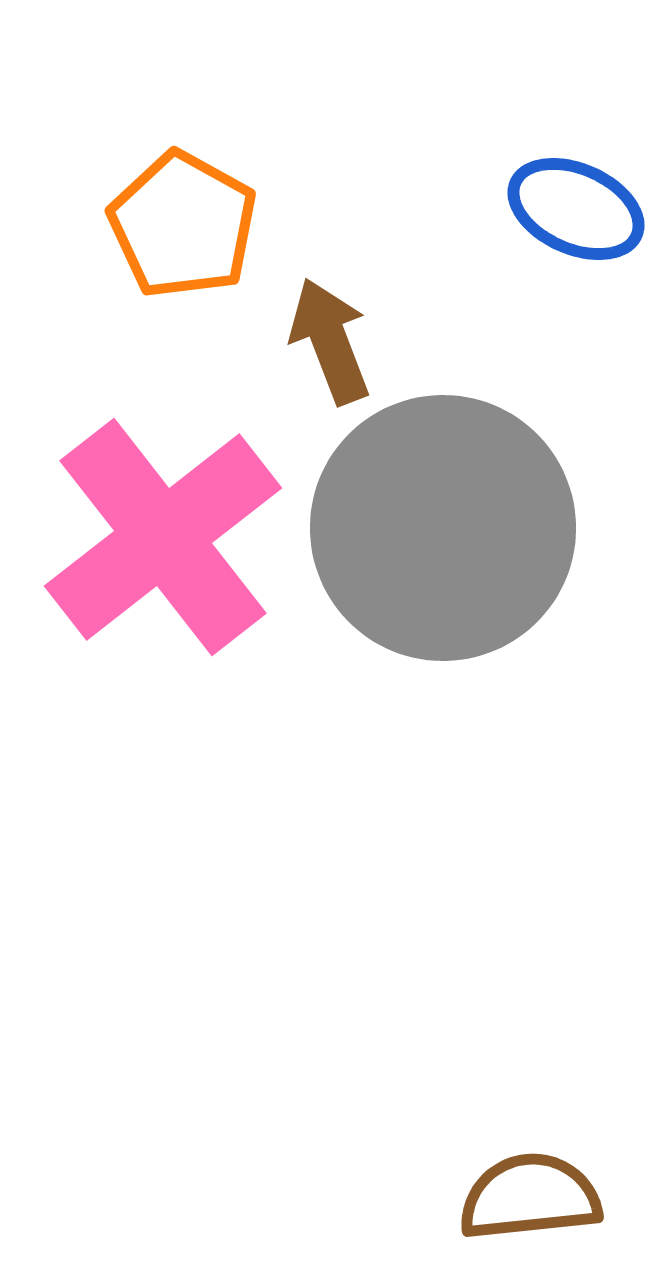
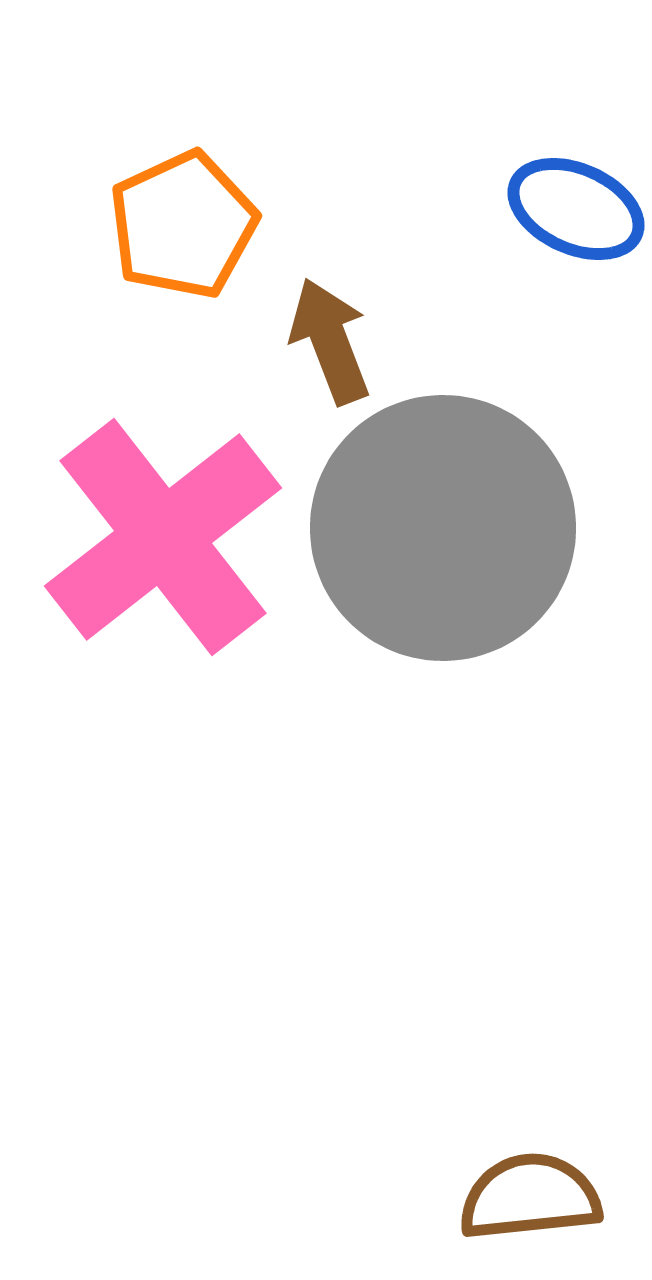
orange pentagon: rotated 18 degrees clockwise
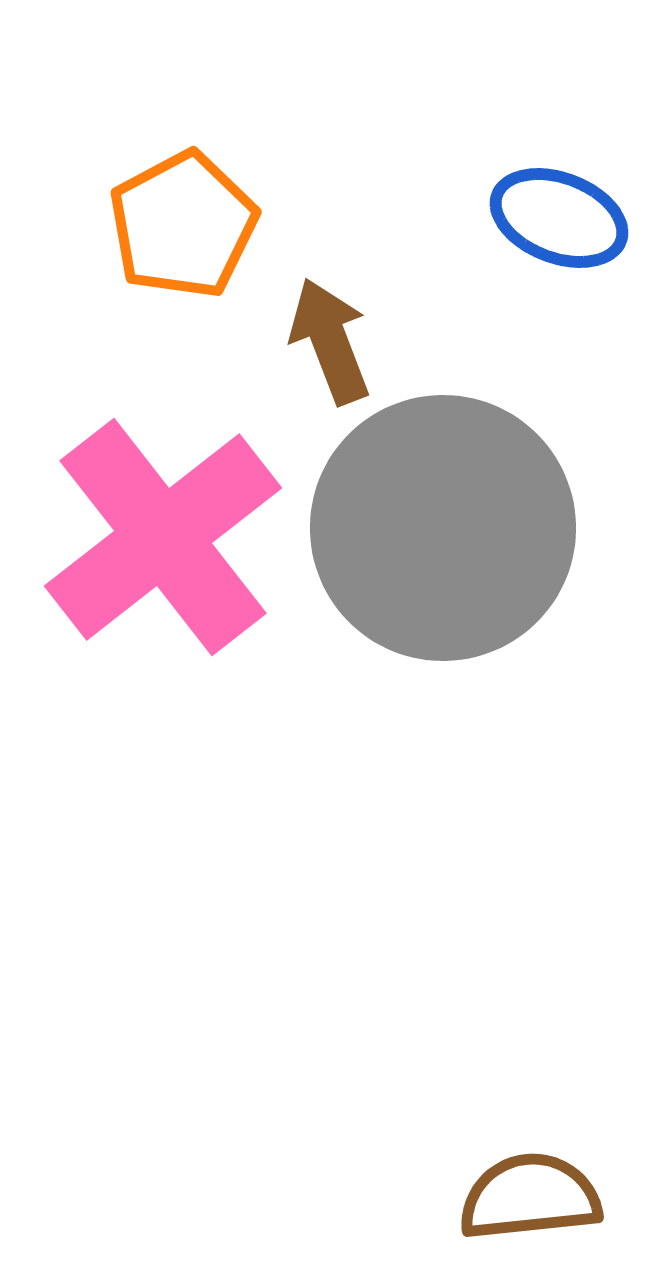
blue ellipse: moved 17 px left, 9 px down; rotated 3 degrees counterclockwise
orange pentagon: rotated 3 degrees counterclockwise
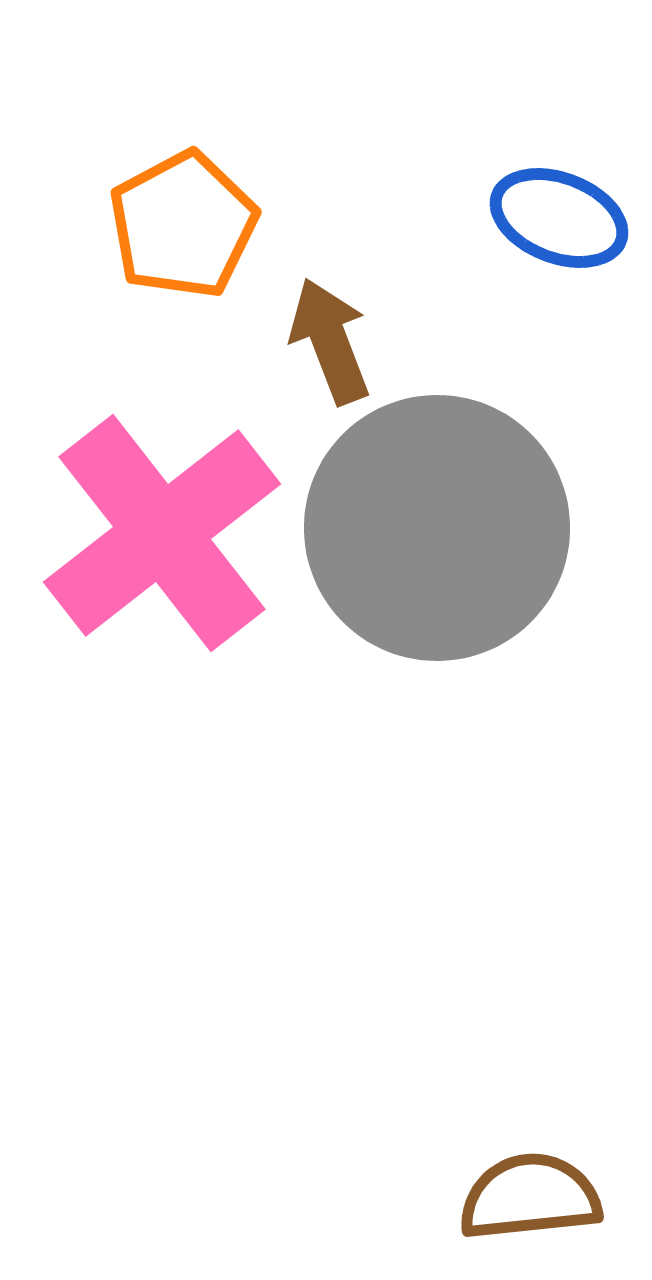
gray circle: moved 6 px left
pink cross: moved 1 px left, 4 px up
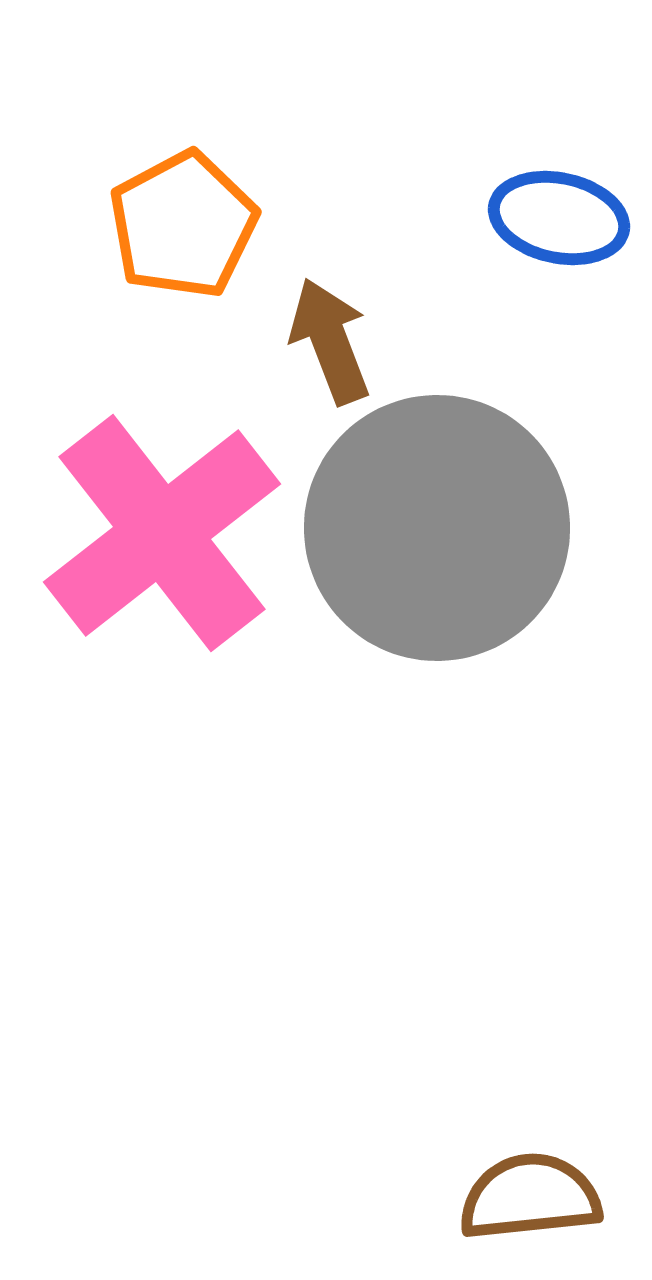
blue ellipse: rotated 9 degrees counterclockwise
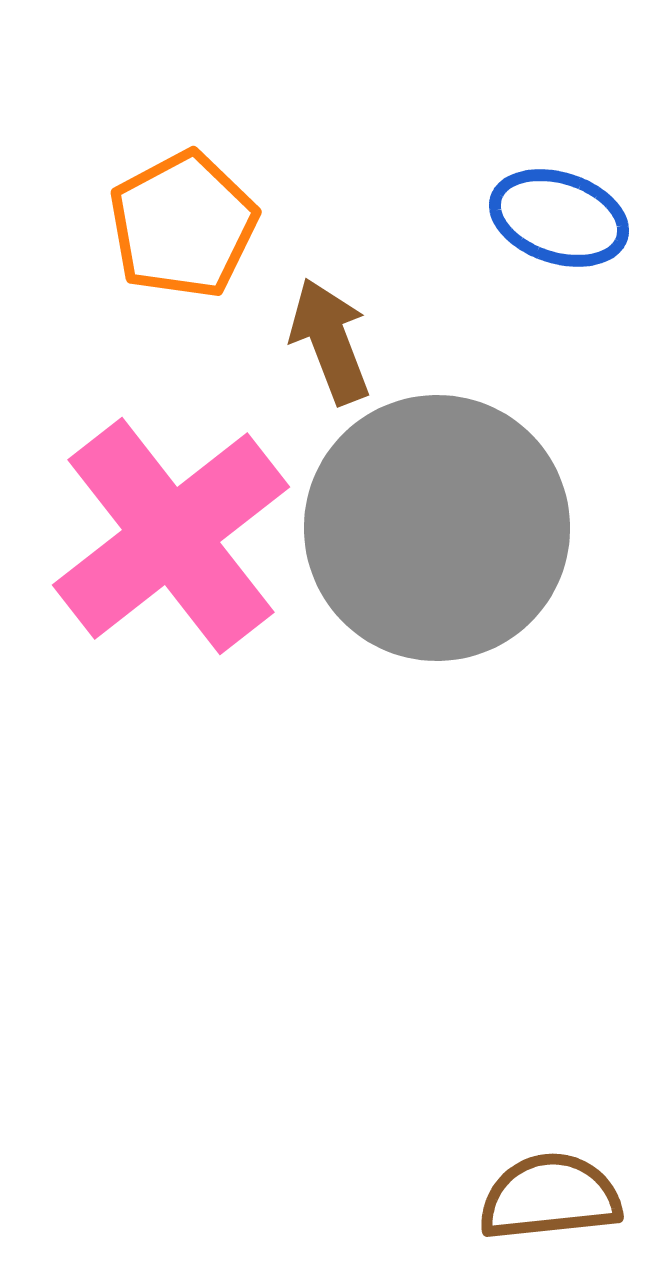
blue ellipse: rotated 6 degrees clockwise
pink cross: moved 9 px right, 3 px down
brown semicircle: moved 20 px right
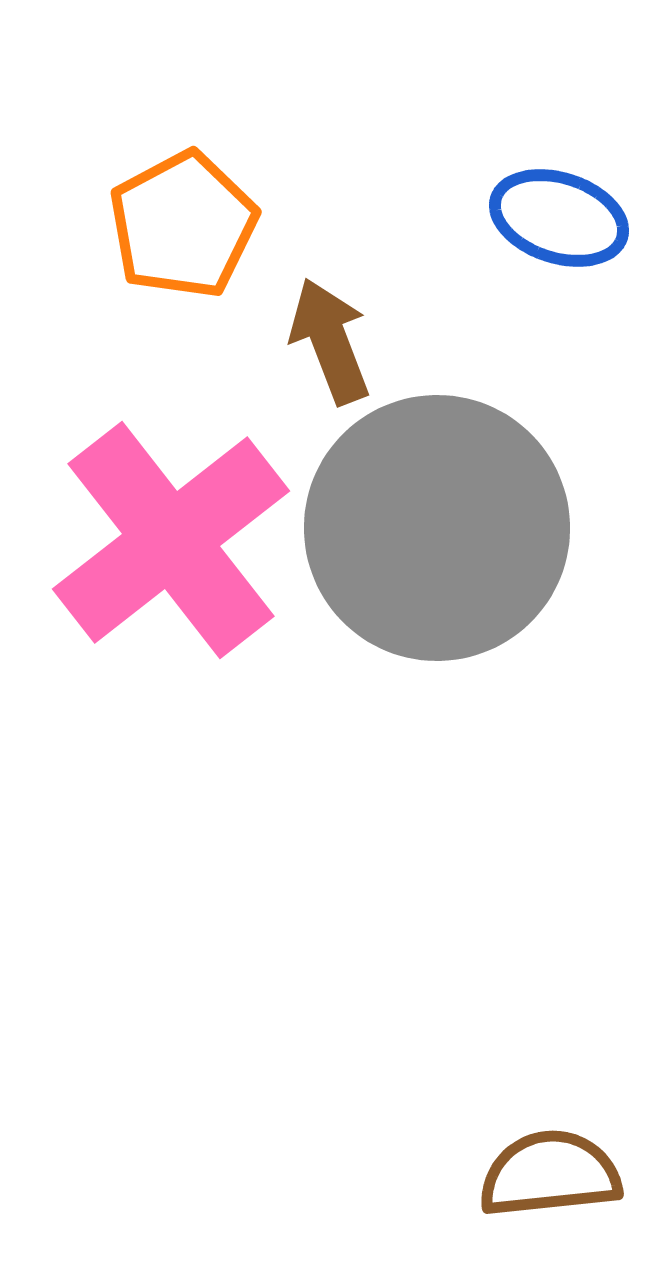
pink cross: moved 4 px down
brown semicircle: moved 23 px up
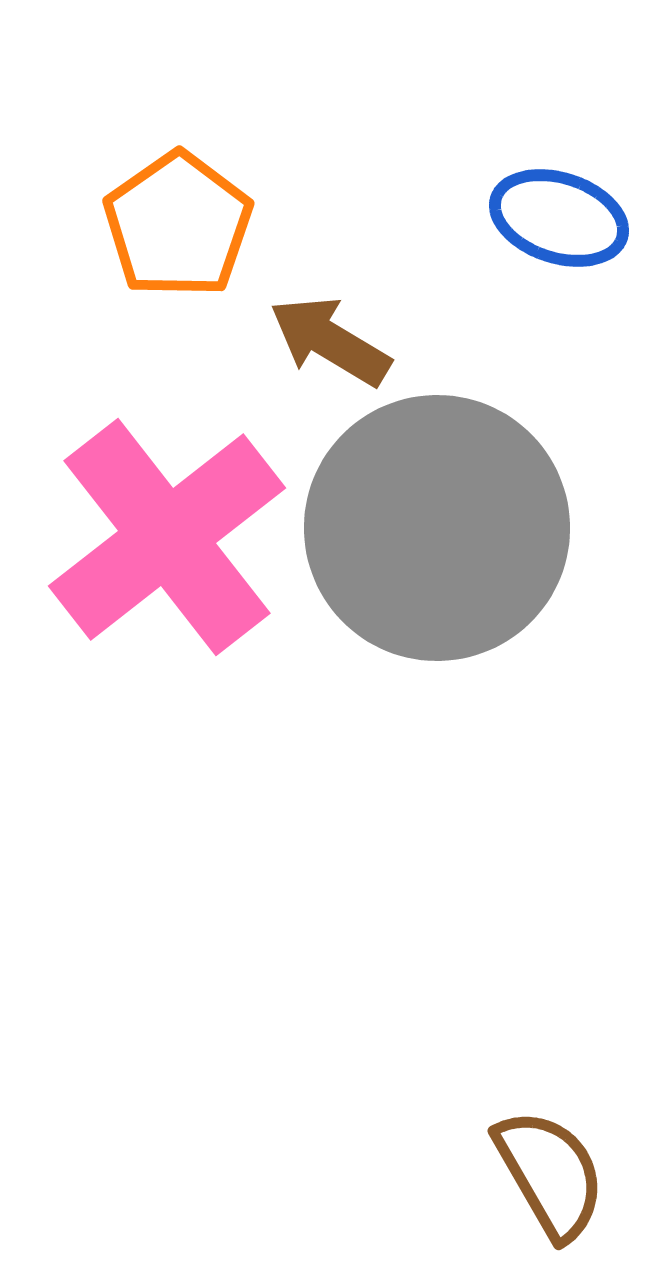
orange pentagon: moved 5 px left; rotated 7 degrees counterclockwise
brown arrow: rotated 38 degrees counterclockwise
pink cross: moved 4 px left, 3 px up
brown semicircle: rotated 66 degrees clockwise
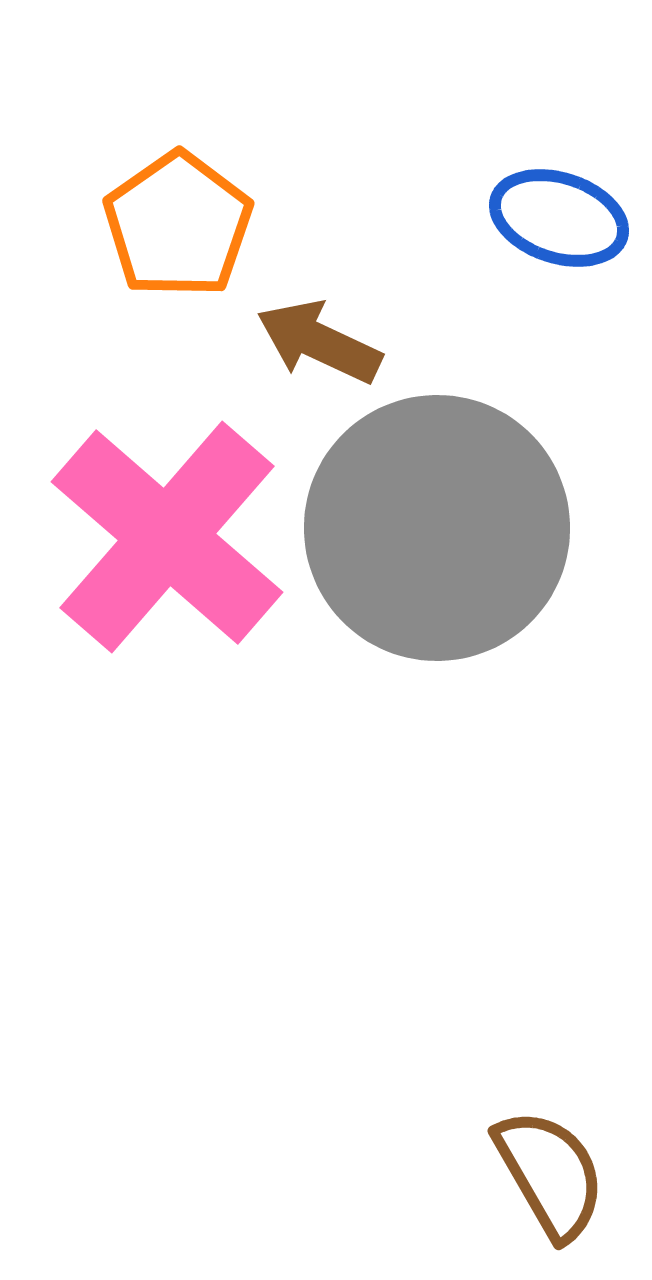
brown arrow: moved 11 px left, 1 px down; rotated 6 degrees counterclockwise
pink cross: rotated 11 degrees counterclockwise
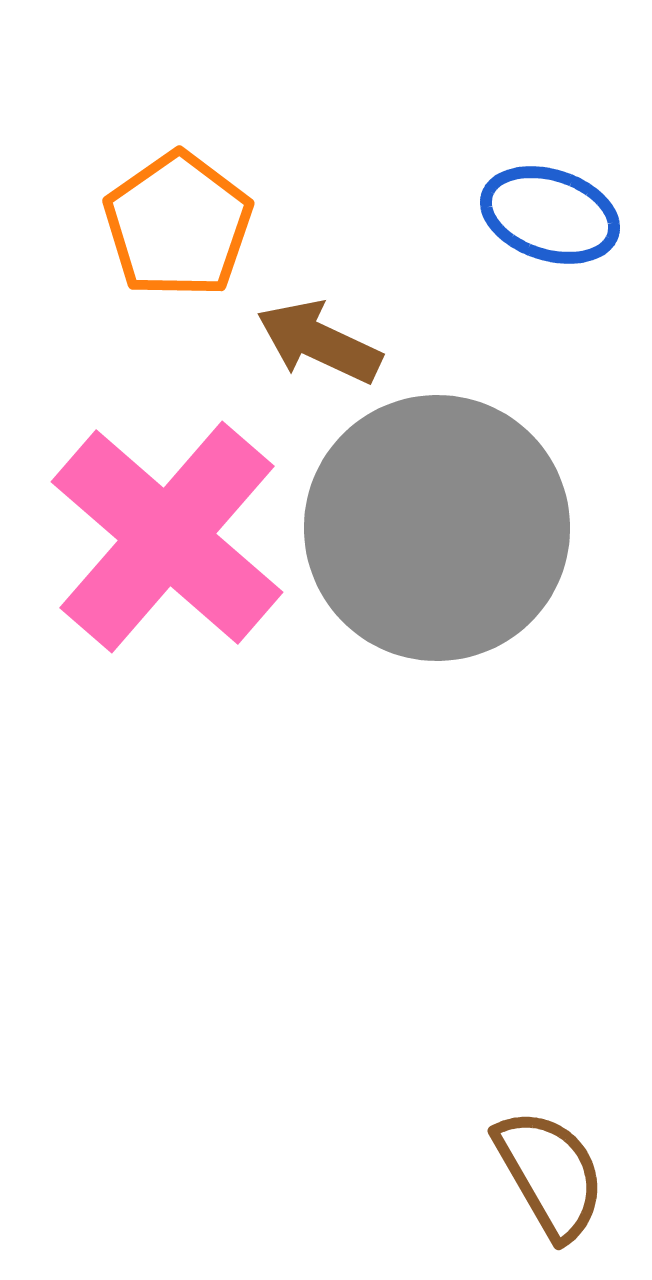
blue ellipse: moved 9 px left, 3 px up
